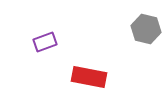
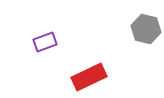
red rectangle: rotated 36 degrees counterclockwise
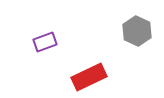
gray hexagon: moved 9 px left, 2 px down; rotated 12 degrees clockwise
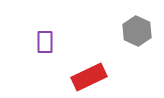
purple rectangle: rotated 70 degrees counterclockwise
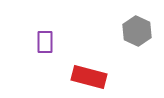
red rectangle: rotated 40 degrees clockwise
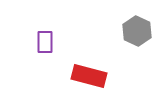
red rectangle: moved 1 px up
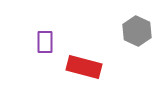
red rectangle: moved 5 px left, 9 px up
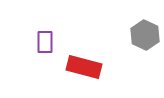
gray hexagon: moved 8 px right, 4 px down
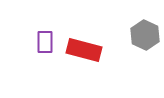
red rectangle: moved 17 px up
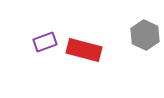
purple rectangle: rotated 70 degrees clockwise
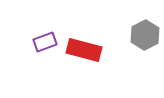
gray hexagon: rotated 8 degrees clockwise
